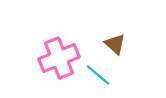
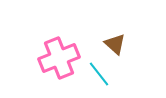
cyan line: moved 1 px right, 1 px up; rotated 12 degrees clockwise
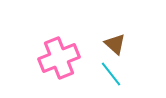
cyan line: moved 12 px right
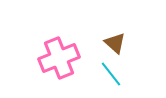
brown triangle: moved 1 px up
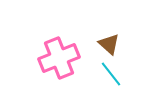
brown triangle: moved 6 px left, 1 px down
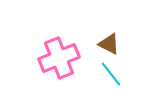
brown triangle: rotated 15 degrees counterclockwise
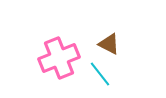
cyan line: moved 11 px left
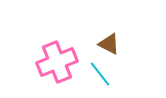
pink cross: moved 2 px left, 4 px down
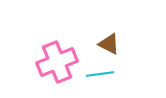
cyan line: rotated 60 degrees counterclockwise
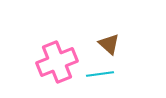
brown triangle: rotated 15 degrees clockwise
